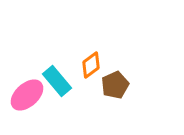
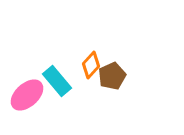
orange diamond: rotated 12 degrees counterclockwise
brown pentagon: moved 3 px left, 9 px up
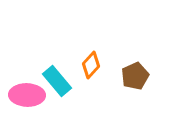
brown pentagon: moved 23 px right
pink ellipse: rotated 44 degrees clockwise
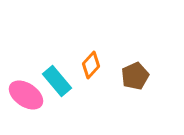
pink ellipse: moved 1 px left; rotated 32 degrees clockwise
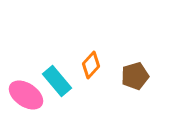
brown pentagon: rotated 8 degrees clockwise
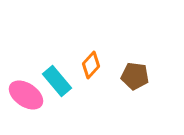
brown pentagon: rotated 24 degrees clockwise
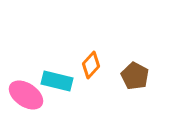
brown pentagon: rotated 20 degrees clockwise
cyan rectangle: rotated 36 degrees counterclockwise
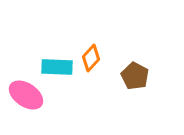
orange diamond: moved 7 px up
cyan rectangle: moved 14 px up; rotated 12 degrees counterclockwise
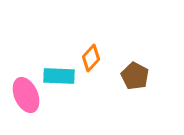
cyan rectangle: moved 2 px right, 9 px down
pink ellipse: rotated 32 degrees clockwise
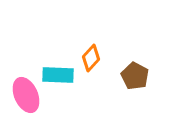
cyan rectangle: moved 1 px left, 1 px up
